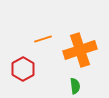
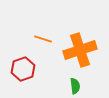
orange line: rotated 36 degrees clockwise
red hexagon: rotated 10 degrees clockwise
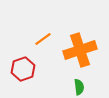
orange line: rotated 54 degrees counterclockwise
green semicircle: moved 4 px right, 1 px down
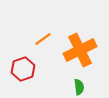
orange cross: rotated 8 degrees counterclockwise
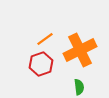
orange line: moved 2 px right
red hexagon: moved 18 px right, 5 px up
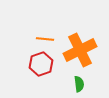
orange line: rotated 42 degrees clockwise
green semicircle: moved 3 px up
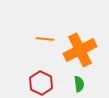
red hexagon: moved 19 px down; rotated 15 degrees counterclockwise
